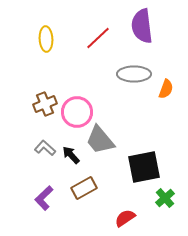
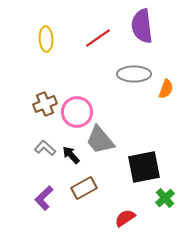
red line: rotated 8 degrees clockwise
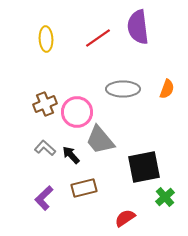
purple semicircle: moved 4 px left, 1 px down
gray ellipse: moved 11 px left, 15 px down
orange semicircle: moved 1 px right
brown rectangle: rotated 15 degrees clockwise
green cross: moved 1 px up
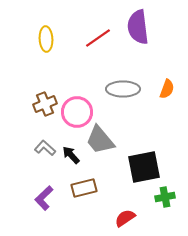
green cross: rotated 30 degrees clockwise
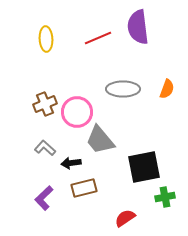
red line: rotated 12 degrees clockwise
black arrow: moved 8 px down; rotated 54 degrees counterclockwise
